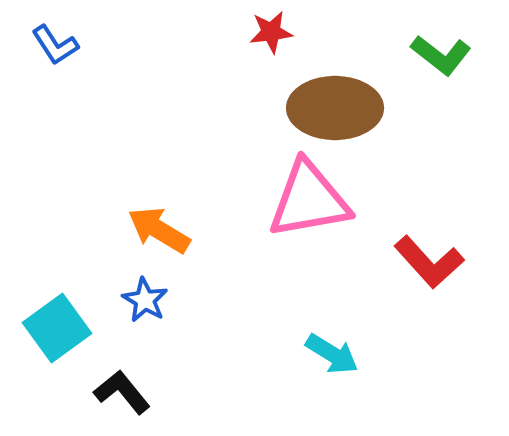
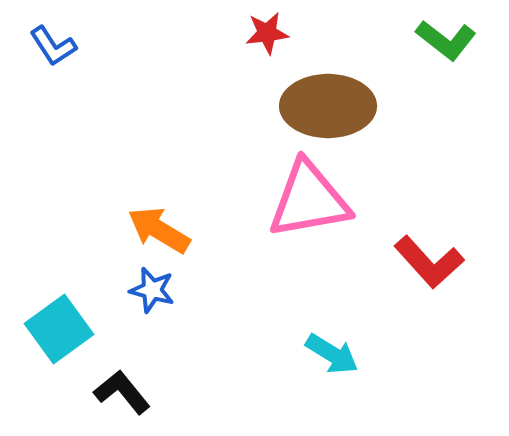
red star: moved 4 px left, 1 px down
blue L-shape: moved 2 px left, 1 px down
green L-shape: moved 5 px right, 15 px up
brown ellipse: moved 7 px left, 2 px up
blue star: moved 7 px right, 10 px up; rotated 15 degrees counterclockwise
cyan square: moved 2 px right, 1 px down
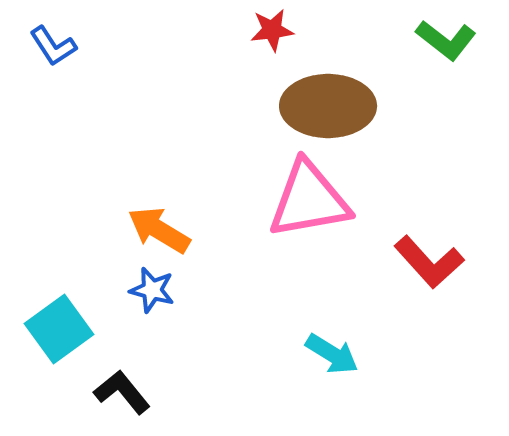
red star: moved 5 px right, 3 px up
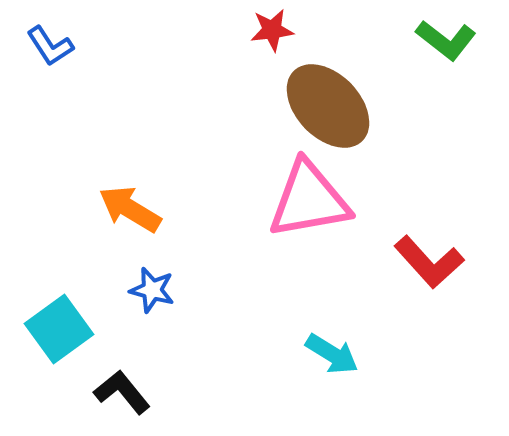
blue L-shape: moved 3 px left
brown ellipse: rotated 46 degrees clockwise
orange arrow: moved 29 px left, 21 px up
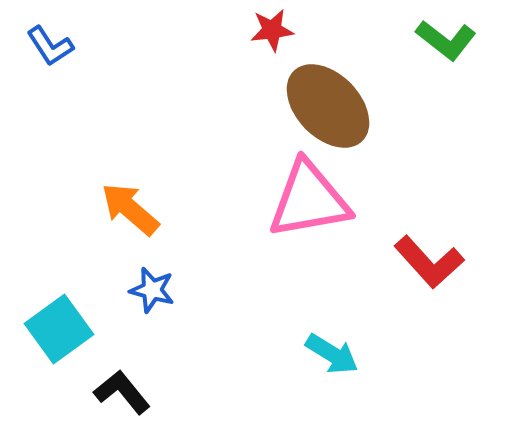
orange arrow: rotated 10 degrees clockwise
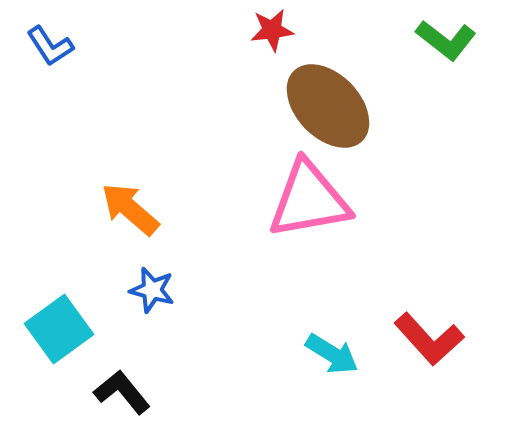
red L-shape: moved 77 px down
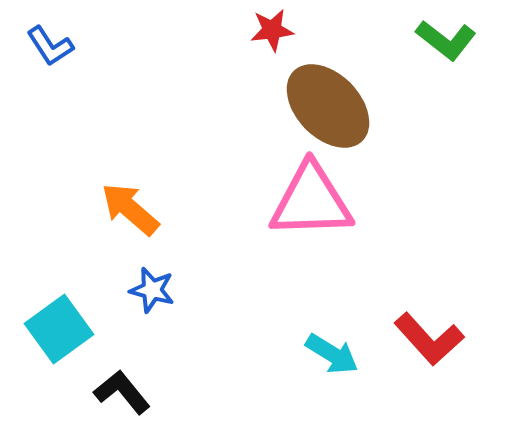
pink triangle: moved 2 px right, 1 px down; rotated 8 degrees clockwise
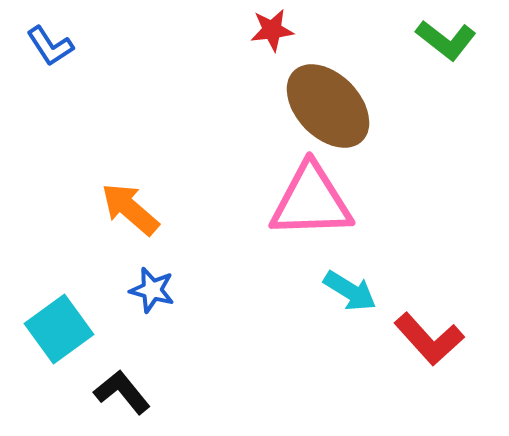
cyan arrow: moved 18 px right, 63 px up
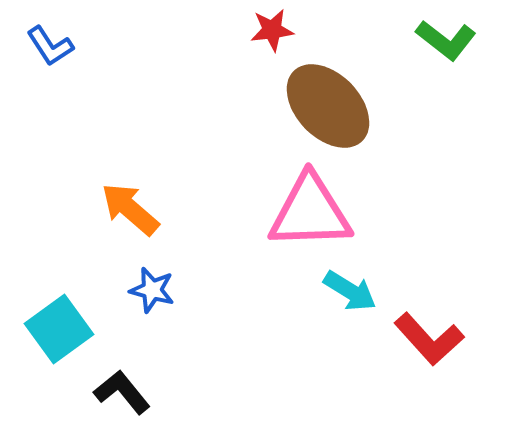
pink triangle: moved 1 px left, 11 px down
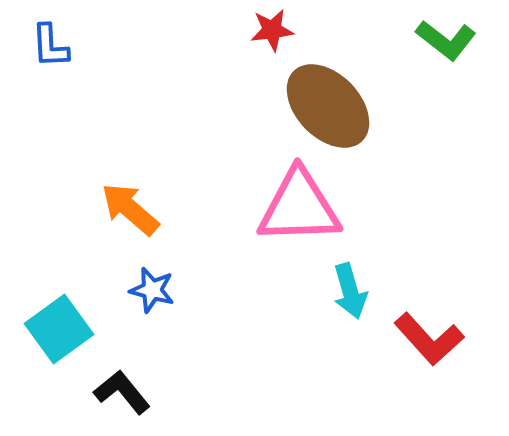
blue L-shape: rotated 30 degrees clockwise
pink triangle: moved 11 px left, 5 px up
cyan arrow: rotated 42 degrees clockwise
